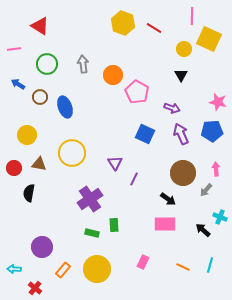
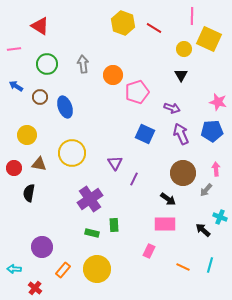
blue arrow at (18, 84): moved 2 px left, 2 px down
pink pentagon at (137, 92): rotated 25 degrees clockwise
pink rectangle at (143, 262): moved 6 px right, 11 px up
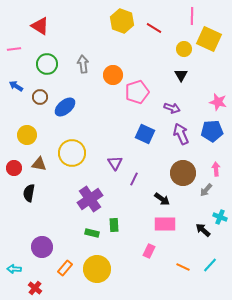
yellow hexagon at (123, 23): moved 1 px left, 2 px up
blue ellipse at (65, 107): rotated 70 degrees clockwise
black arrow at (168, 199): moved 6 px left
cyan line at (210, 265): rotated 28 degrees clockwise
orange rectangle at (63, 270): moved 2 px right, 2 px up
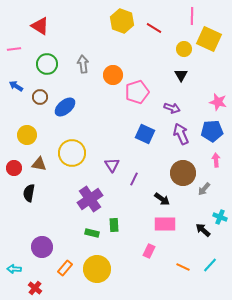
purple triangle at (115, 163): moved 3 px left, 2 px down
pink arrow at (216, 169): moved 9 px up
gray arrow at (206, 190): moved 2 px left, 1 px up
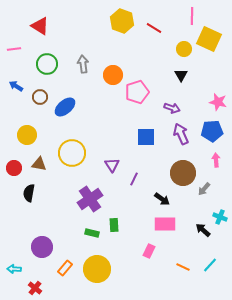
blue square at (145, 134): moved 1 px right, 3 px down; rotated 24 degrees counterclockwise
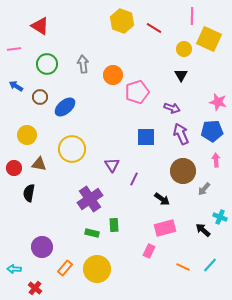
yellow circle at (72, 153): moved 4 px up
brown circle at (183, 173): moved 2 px up
pink rectangle at (165, 224): moved 4 px down; rotated 15 degrees counterclockwise
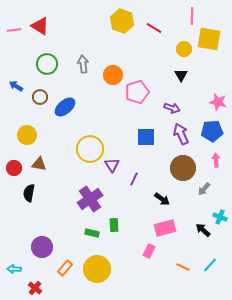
yellow square at (209, 39): rotated 15 degrees counterclockwise
pink line at (14, 49): moved 19 px up
yellow circle at (72, 149): moved 18 px right
brown circle at (183, 171): moved 3 px up
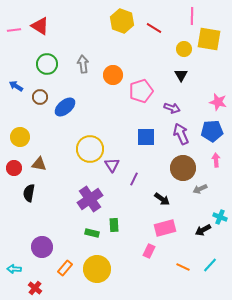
pink pentagon at (137, 92): moved 4 px right, 1 px up
yellow circle at (27, 135): moved 7 px left, 2 px down
gray arrow at (204, 189): moved 4 px left; rotated 24 degrees clockwise
black arrow at (203, 230): rotated 70 degrees counterclockwise
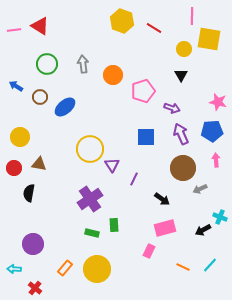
pink pentagon at (141, 91): moved 2 px right
purple circle at (42, 247): moved 9 px left, 3 px up
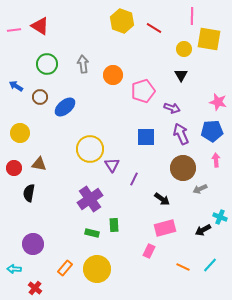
yellow circle at (20, 137): moved 4 px up
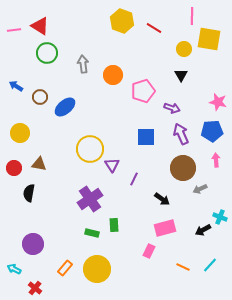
green circle at (47, 64): moved 11 px up
cyan arrow at (14, 269): rotated 24 degrees clockwise
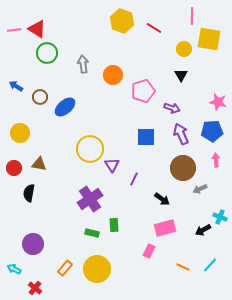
red triangle at (40, 26): moved 3 px left, 3 px down
